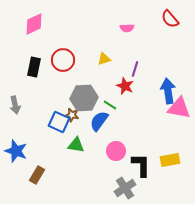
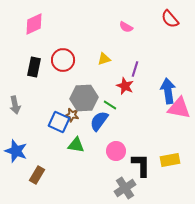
pink semicircle: moved 1 px left, 1 px up; rotated 32 degrees clockwise
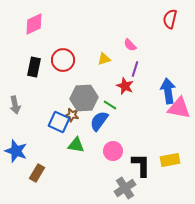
red semicircle: rotated 54 degrees clockwise
pink semicircle: moved 4 px right, 18 px down; rotated 16 degrees clockwise
pink circle: moved 3 px left
brown rectangle: moved 2 px up
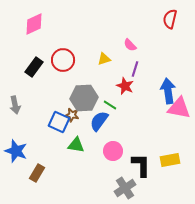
black rectangle: rotated 24 degrees clockwise
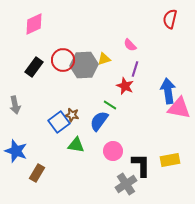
gray hexagon: moved 33 px up
blue square: rotated 30 degrees clockwise
gray cross: moved 1 px right, 4 px up
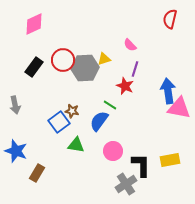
gray hexagon: moved 1 px right, 3 px down
brown star: moved 4 px up
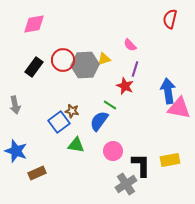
pink diamond: rotated 15 degrees clockwise
gray hexagon: moved 3 px up
brown rectangle: rotated 36 degrees clockwise
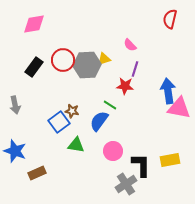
gray hexagon: moved 2 px right
red star: rotated 18 degrees counterclockwise
blue star: moved 1 px left
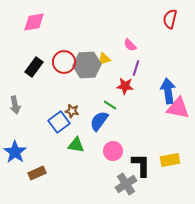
pink diamond: moved 2 px up
red circle: moved 1 px right, 2 px down
purple line: moved 1 px right, 1 px up
pink triangle: moved 1 px left
blue star: moved 1 px down; rotated 15 degrees clockwise
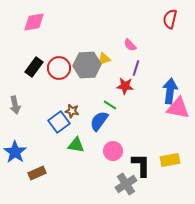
red circle: moved 5 px left, 6 px down
blue arrow: moved 2 px right; rotated 15 degrees clockwise
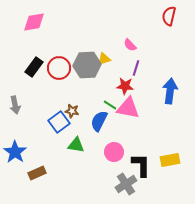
red semicircle: moved 1 px left, 3 px up
pink triangle: moved 50 px left
blue semicircle: rotated 10 degrees counterclockwise
pink circle: moved 1 px right, 1 px down
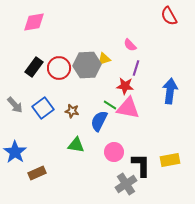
red semicircle: rotated 42 degrees counterclockwise
gray arrow: rotated 30 degrees counterclockwise
blue square: moved 16 px left, 14 px up
